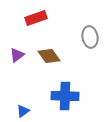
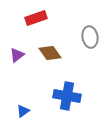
brown diamond: moved 1 px right, 3 px up
blue cross: moved 2 px right; rotated 8 degrees clockwise
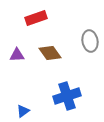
gray ellipse: moved 4 px down
purple triangle: rotated 35 degrees clockwise
blue cross: rotated 28 degrees counterclockwise
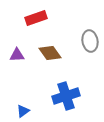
blue cross: moved 1 px left
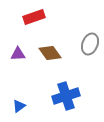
red rectangle: moved 2 px left, 1 px up
gray ellipse: moved 3 px down; rotated 30 degrees clockwise
purple triangle: moved 1 px right, 1 px up
blue triangle: moved 4 px left, 5 px up
